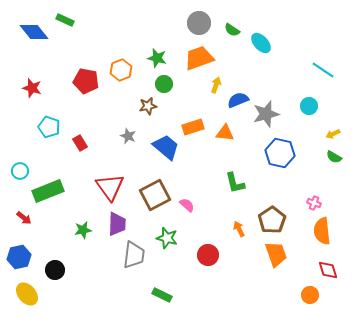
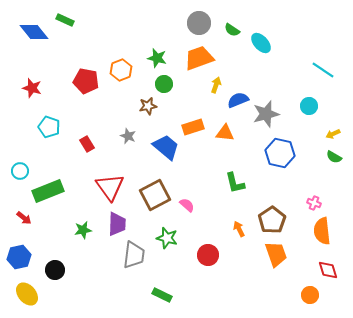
red rectangle at (80, 143): moved 7 px right, 1 px down
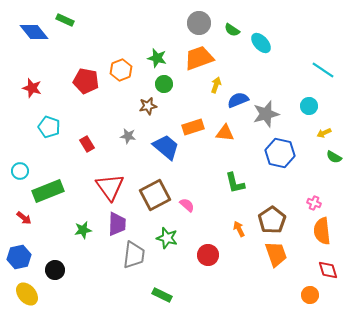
yellow arrow at (333, 134): moved 9 px left, 1 px up
gray star at (128, 136): rotated 14 degrees counterclockwise
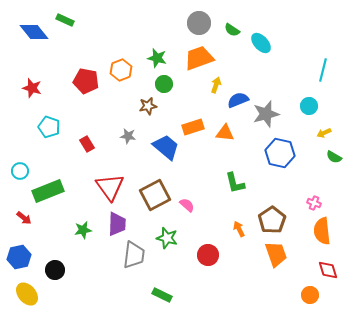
cyan line at (323, 70): rotated 70 degrees clockwise
